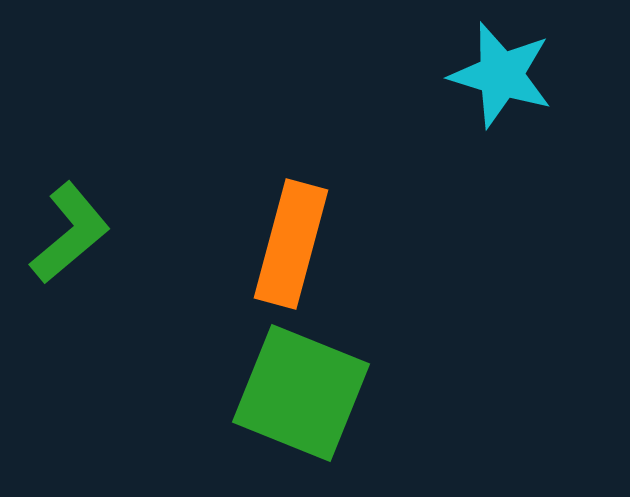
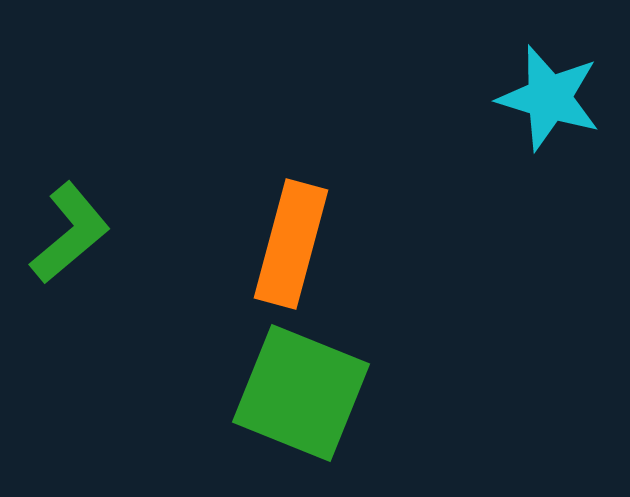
cyan star: moved 48 px right, 23 px down
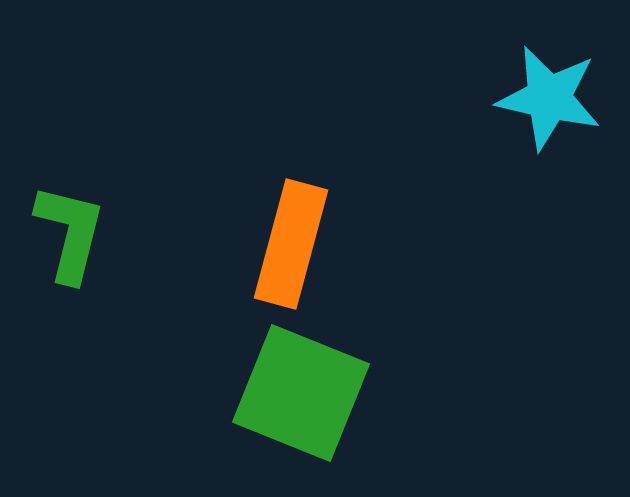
cyan star: rotated 4 degrees counterclockwise
green L-shape: rotated 36 degrees counterclockwise
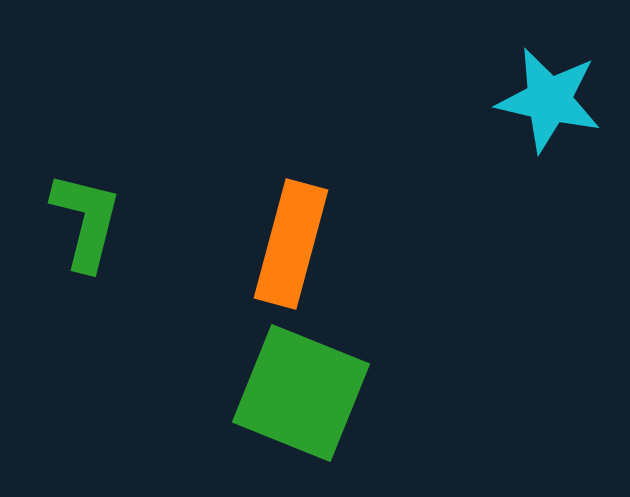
cyan star: moved 2 px down
green L-shape: moved 16 px right, 12 px up
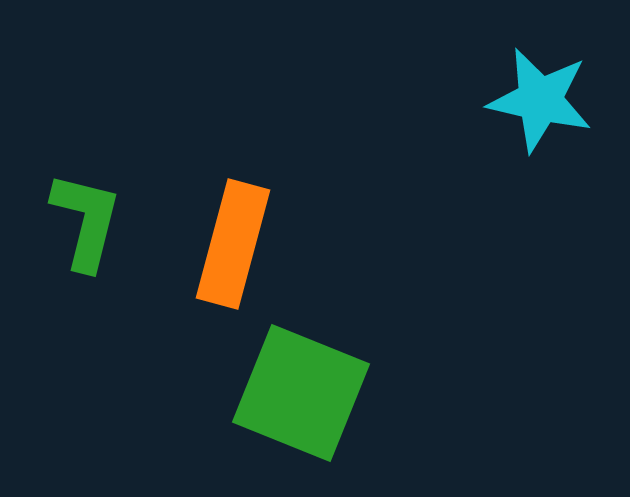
cyan star: moved 9 px left
orange rectangle: moved 58 px left
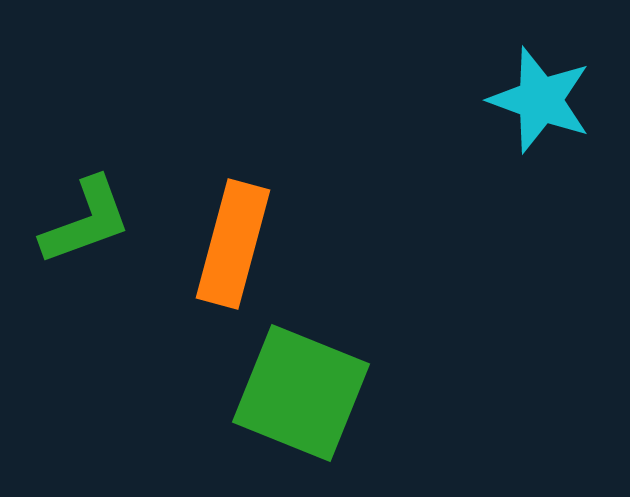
cyan star: rotated 7 degrees clockwise
green L-shape: rotated 56 degrees clockwise
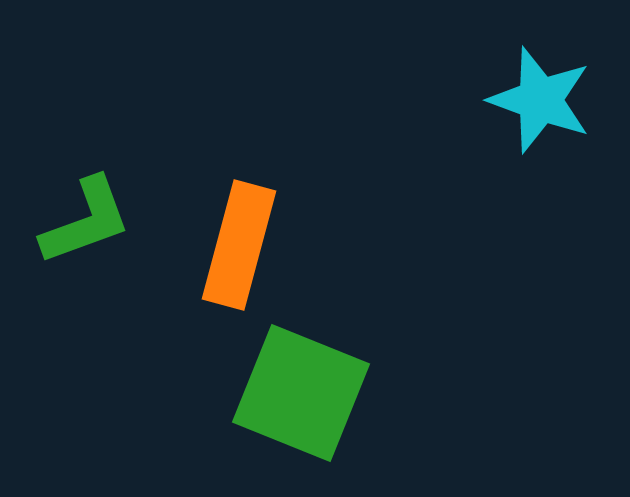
orange rectangle: moved 6 px right, 1 px down
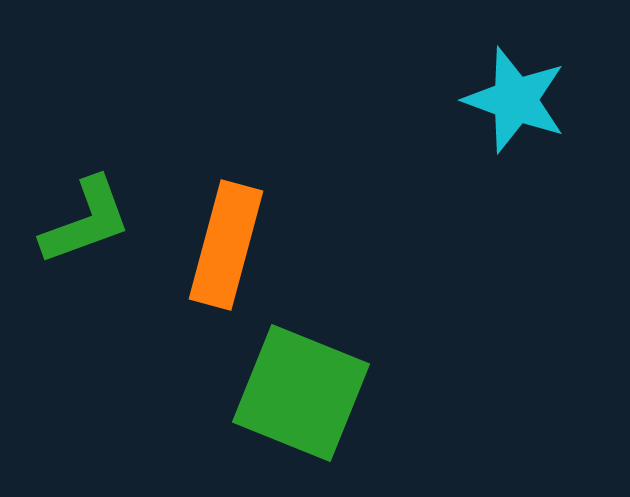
cyan star: moved 25 px left
orange rectangle: moved 13 px left
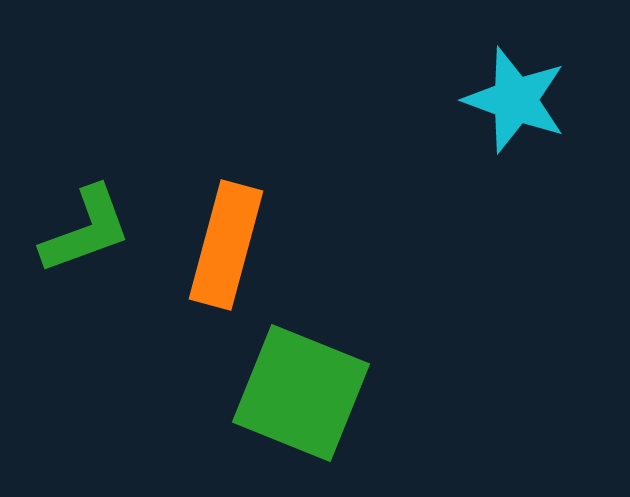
green L-shape: moved 9 px down
